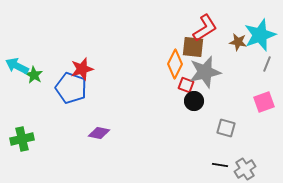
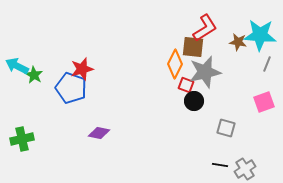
cyan star: rotated 24 degrees clockwise
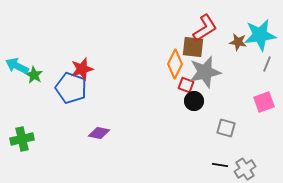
cyan star: rotated 12 degrees counterclockwise
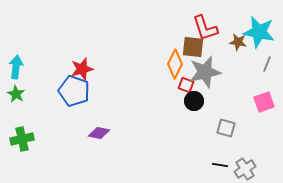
red L-shape: rotated 104 degrees clockwise
cyan star: moved 1 px left, 3 px up; rotated 20 degrees clockwise
cyan arrow: moved 1 px left, 1 px down; rotated 70 degrees clockwise
green star: moved 18 px left, 19 px down
blue pentagon: moved 3 px right, 3 px down
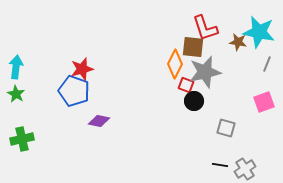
purple diamond: moved 12 px up
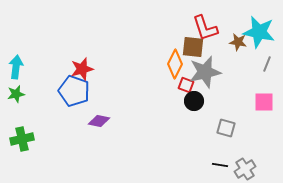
green star: rotated 30 degrees clockwise
pink square: rotated 20 degrees clockwise
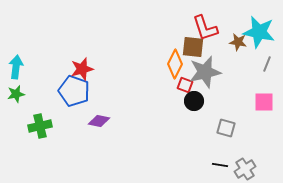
red square: moved 1 px left
green cross: moved 18 px right, 13 px up
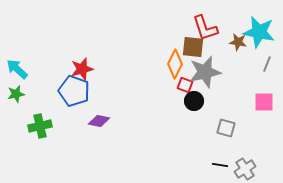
cyan arrow: moved 1 px right, 2 px down; rotated 55 degrees counterclockwise
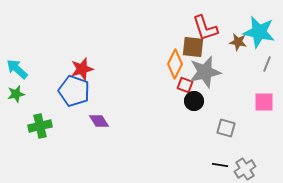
purple diamond: rotated 45 degrees clockwise
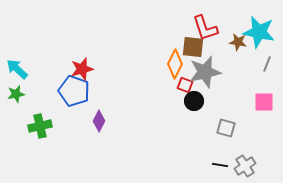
purple diamond: rotated 60 degrees clockwise
gray cross: moved 3 px up
